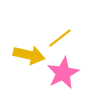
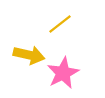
yellow line: moved 14 px up
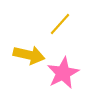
yellow line: rotated 10 degrees counterclockwise
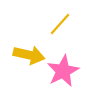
pink star: moved 2 px up
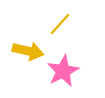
yellow arrow: moved 1 px left, 4 px up
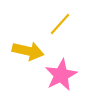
pink star: moved 2 px left, 4 px down
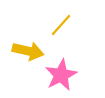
yellow line: moved 1 px right, 1 px down
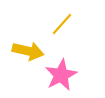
yellow line: moved 1 px right, 1 px up
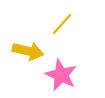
pink star: rotated 20 degrees counterclockwise
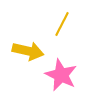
yellow line: rotated 15 degrees counterclockwise
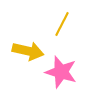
pink star: moved 3 px up; rotated 8 degrees counterclockwise
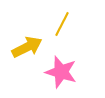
yellow arrow: moved 1 px left, 4 px up; rotated 40 degrees counterclockwise
